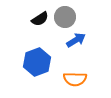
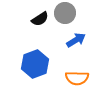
gray circle: moved 4 px up
blue hexagon: moved 2 px left, 2 px down
orange semicircle: moved 2 px right, 1 px up
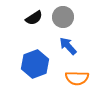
gray circle: moved 2 px left, 4 px down
black semicircle: moved 6 px left, 1 px up
blue arrow: moved 8 px left, 6 px down; rotated 102 degrees counterclockwise
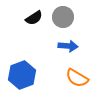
blue arrow: rotated 138 degrees clockwise
blue hexagon: moved 13 px left, 11 px down
orange semicircle: rotated 30 degrees clockwise
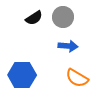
blue hexagon: rotated 20 degrees clockwise
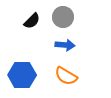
black semicircle: moved 2 px left, 3 px down; rotated 12 degrees counterclockwise
blue arrow: moved 3 px left, 1 px up
orange semicircle: moved 11 px left, 2 px up
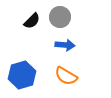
gray circle: moved 3 px left
blue hexagon: rotated 16 degrees counterclockwise
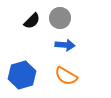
gray circle: moved 1 px down
